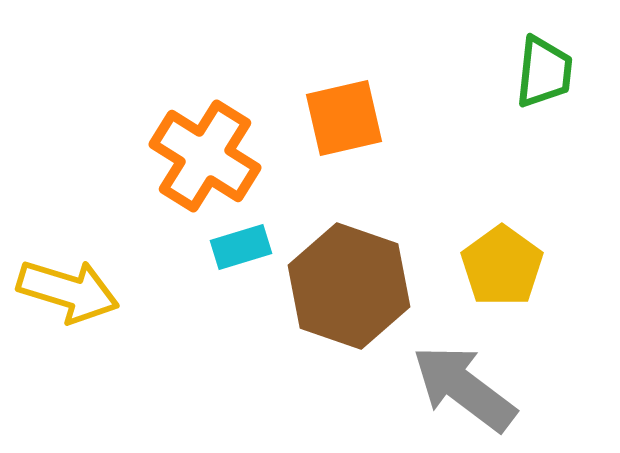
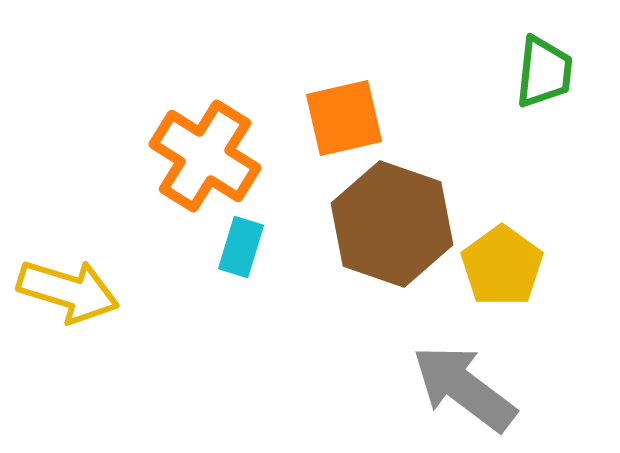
cyan rectangle: rotated 56 degrees counterclockwise
brown hexagon: moved 43 px right, 62 px up
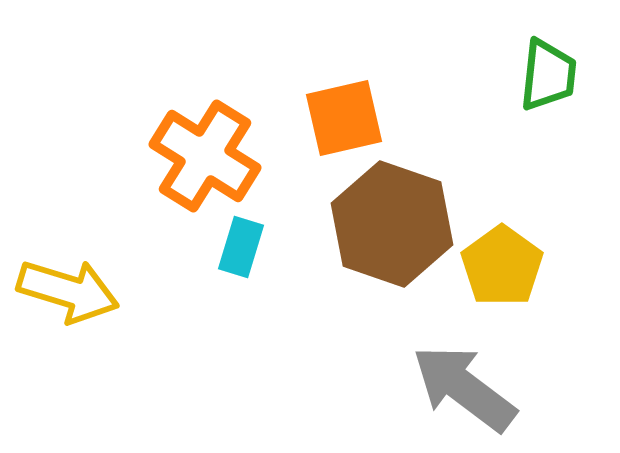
green trapezoid: moved 4 px right, 3 px down
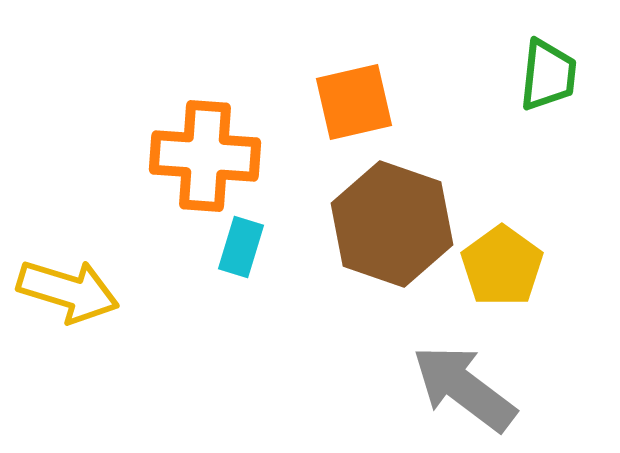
orange square: moved 10 px right, 16 px up
orange cross: rotated 28 degrees counterclockwise
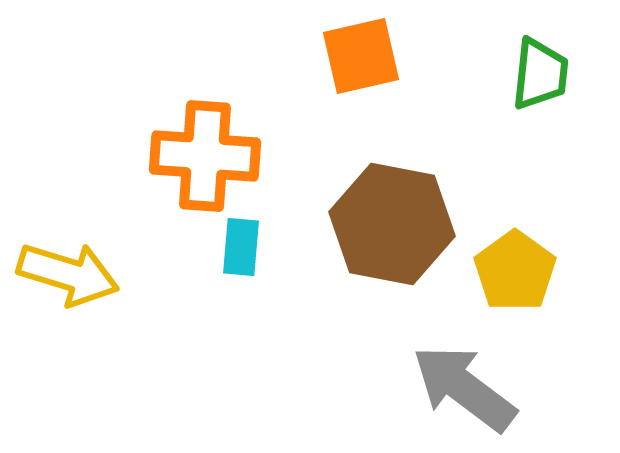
green trapezoid: moved 8 px left, 1 px up
orange square: moved 7 px right, 46 px up
brown hexagon: rotated 8 degrees counterclockwise
cyan rectangle: rotated 12 degrees counterclockwise
yellow pentagon: moved 13 px right, 5 px down
yellow arrow: moved 17 px up
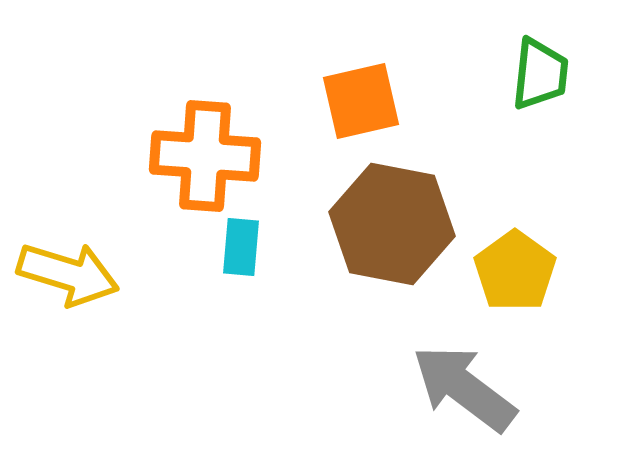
orange square: moved 45 px down
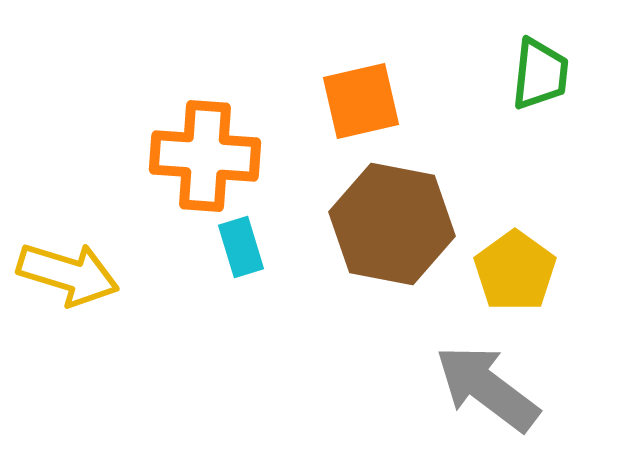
cyan rectangle: rotated 22 degrees counterclockwise
gray arrow: moved 23 px right
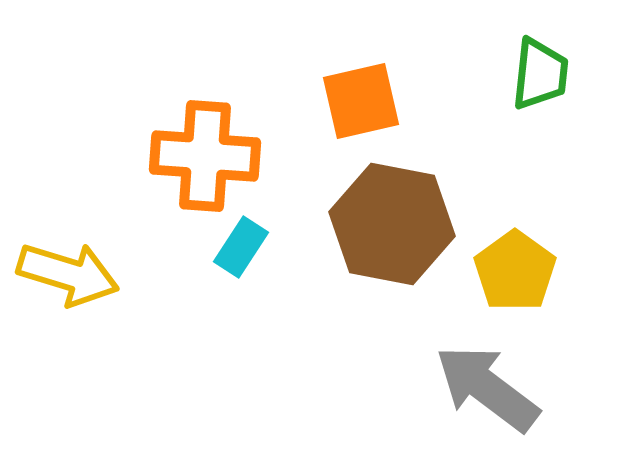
cyan rectangle: rotated 50 degrees clockwise
